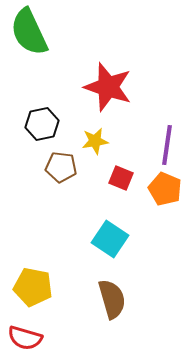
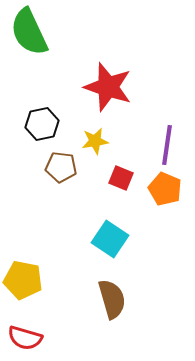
yellow pentagon: moved 10 px left, 7 px up
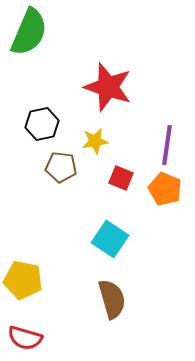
green semicircle: rotated 132 degrees counterclockwise
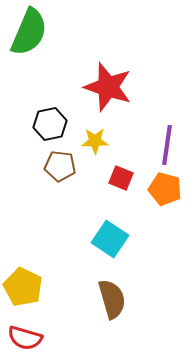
black hexagon: moved 8 px right
yellow star: rotated 8 degrees clockwise
brown pentagon: moved 1 px left, 1 px up
orange pentagon: rotated 8 degrees counterclockwise
yellow pentagon: moved 7 px down; rotated 15 degrees clockwise
